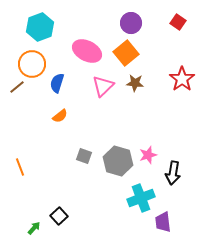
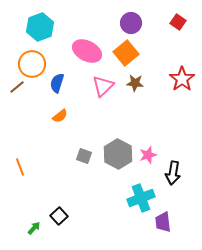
gray hexagon: moved 7 px up; rotated 12 degrees clockwise
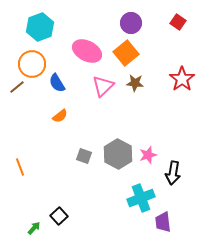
blue semicircle: rotated 48 degrees counterclockwise
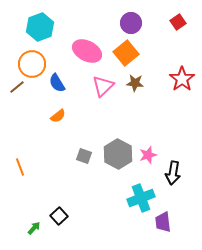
red square: rotated 21 degrees clockwise
orange semicircle: moved 2 px left
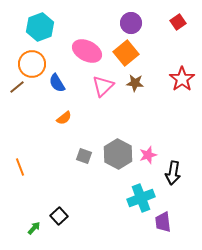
orange semicircle: moved 6 px right, 2 px down
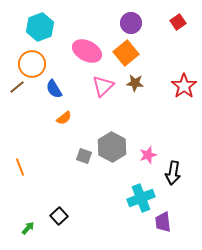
red star: moved 2 px right, 7 px down
blue semicircle: moved 3 px left, 6 px down
gray hexagon: moved 6 px left, 7 px up
green arrow: moved 6 px left
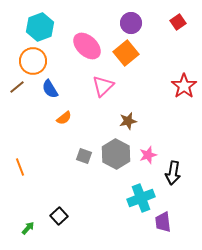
pink ellipse: moved 5 px up; rotated 16 degrees clockwise
orange circle: moved 1 px right, 3 px up
brown star: moved 7 px left, 38 px down; rotated 18 degrees counterclockwise
blue semicircle: moved 4 px left
gray hexagon: moved 4 px right, 7 px down
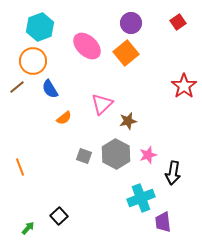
pink triangle: moved 1 px left, 18 px down
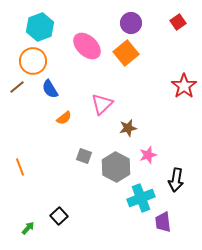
brown star: moved 7 px down
gray hexagon: moved 13 px down
black arrow: moved 3 px right, 7 px down
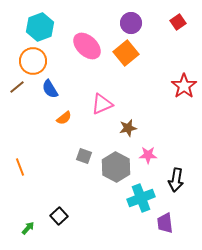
pink triangle: rotated 20 degrees clockwise
pink star: rotated 18 degrees clockwise
purple trapezoid: moved 2 px right, 1 px down
